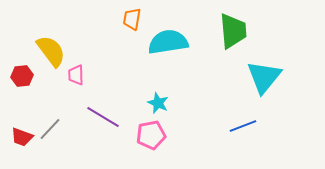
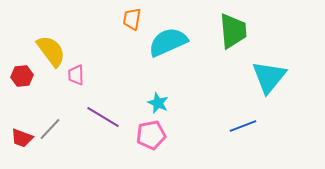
cyan semicircle: rotated 15 degrees counterclockwise
cyan triangle: moved 5 px right
red trapezoid: moved 1 px down
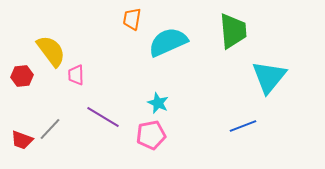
red trapezoid: moved 2 px down
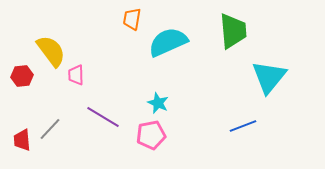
red trapezoid: rotated 65 degrees clockwise
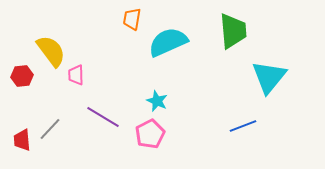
cyan star: moved 1 px left, 2 px up
pink pentagon: moved 1 px left, 1 px up; rotated 16 degrees counterclockwise
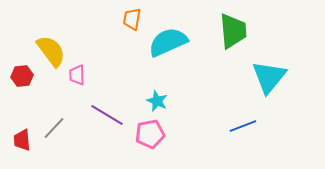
pink trapezoid: moved 1 px right
purple line: moved 4 px right, 2 px up
gray line: moved 4 px right, 1 px up
pink pentagon: rotated 16 degrees clockwise
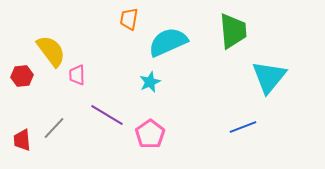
orange trapezoid: moved 3 px left
cyan star: moved 7 px left, 19 px up; rotated 25 degrees clockwise
blue line: moved 1 px down
pink pentagon: rotated 24 degrees counterclockwise
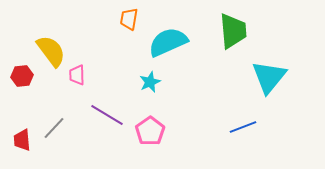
pink pentagon: moved 3 px up
